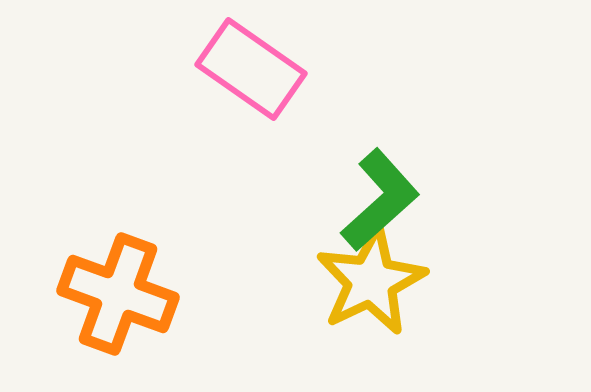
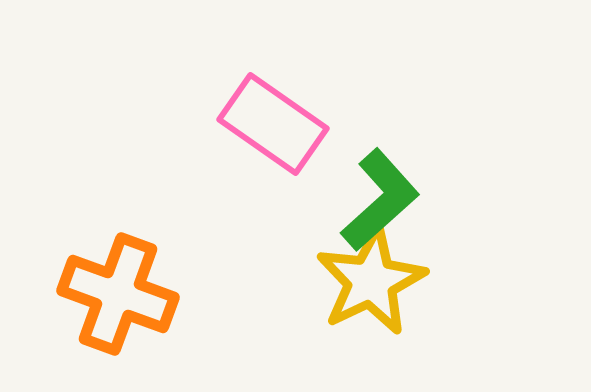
pink rectangle: moved 22 px right, 55 px down
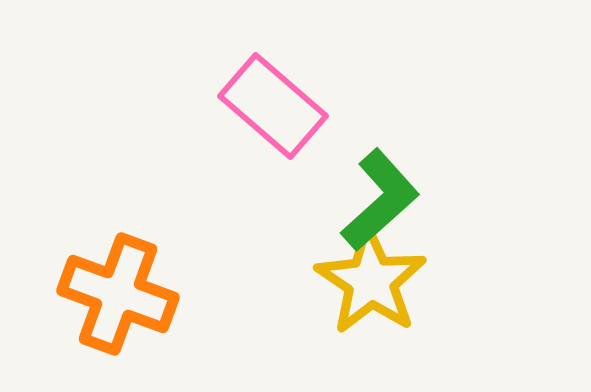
pink rectangle: moved 18 px up; rotated 6 degrees clockwise
yellow star: rotated 12 degrees counterclockwise
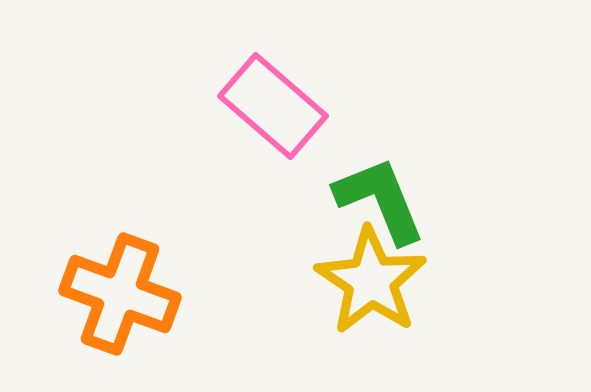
green L-shape: rotated 70 degrees counterclockwise
orange cross: moved 2 px right
